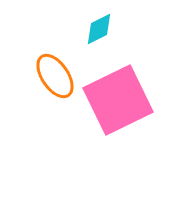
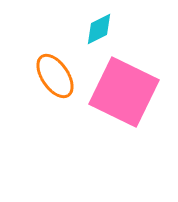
pink square: moved 6 px right, 8 px up; rotated 38 degrees counterclockwise
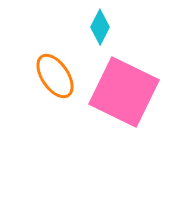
cyan diamond: moved 1 px right, 2 px up; rotated 36 degrees counterclockwise
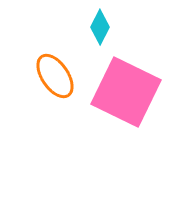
pink square: moved 2 px right
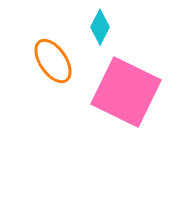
orange ellipse: moved 2 px left, 15 px up
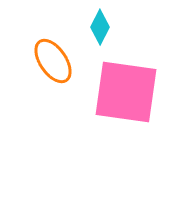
pink square: rotated 18 degrees counterclockwise
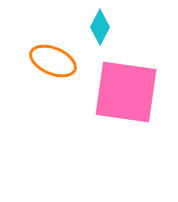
orange ellipse: rotated 33 degrees counterclockwise
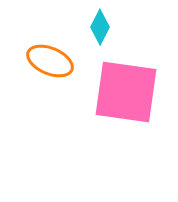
orange ellipse: moved 3 px left
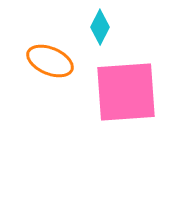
pink square: rotated 12 degrees counterclockwise
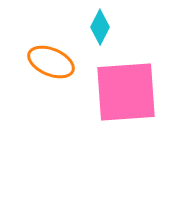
orange ellipse: moved 1 px right, 1 px down
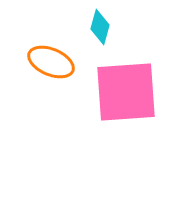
cyan diamond: rotated 12 degrees counterclockwise
